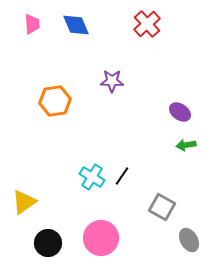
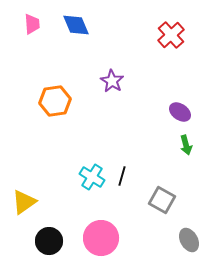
red cross: moved 24 px right, 11 px down
purple star: rotated 30 degrees clockwise
green arrow: rotated 96 degrees counterclockwise
black line: rotated 18 degrees counterclockwise
gray square: moved 7 px up
black circle: moved 1 px right, 2 px up
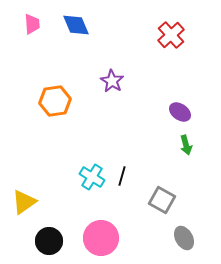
gray ellipse: moved 5 px left, 2 px up
